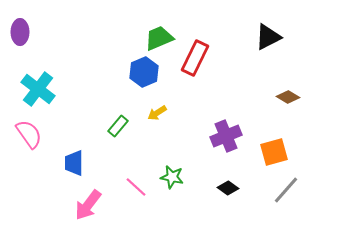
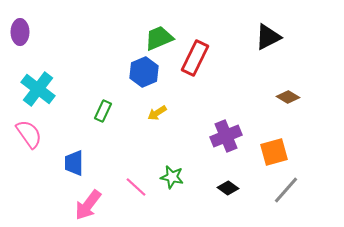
green rectangle: moved 15 px left, 15 px up; rotated 15 degrees counterclockwise
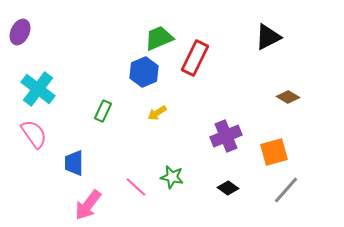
purple ellipse: rotated 25 degrees clockwise
pink semicircle: moved 5 px right
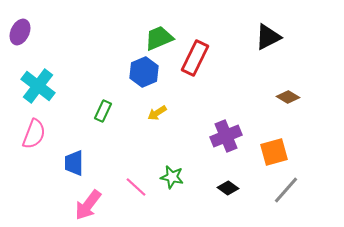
cyan cross: moved 3 px up
pink semicircle: rotated 56 degrees clockwise
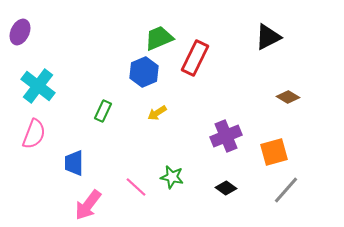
black diamond: moved 2 px left
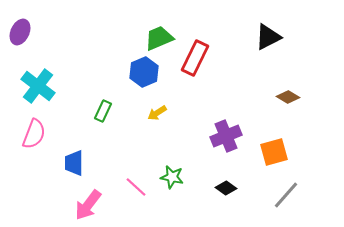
gray line: moved 5 px down
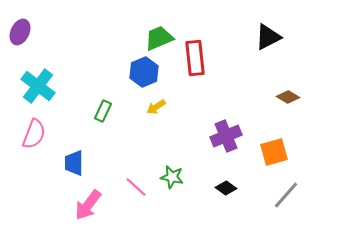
red rectangle: rotated 32 degrees counterclockwise
yellow arrow: moved 1 px left, 6 px up
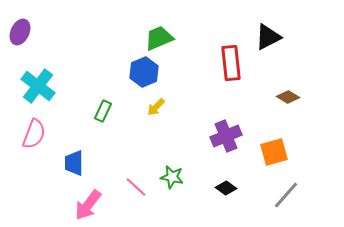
red rectangle: moved 36 px right, 5 px down
yellow arrow: rotated 12 degrees counterclockwise
